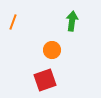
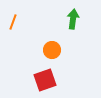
green arrow: moved 1 px right, 2 px up
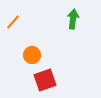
orange line: rotated 21 degrees clockwise
orange circle: moved 20 px left, 5 px down
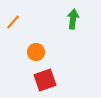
orange circle: moved 4 px right, 3 px up
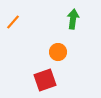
orange circle: moved 22 px right
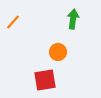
red square: rotated 10 degrees clockwise
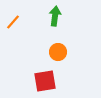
green arrow: moved 18 px left, 3 px up
red square: moved 1 px down
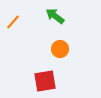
green arrow: rotated 60 degrees counterclockwise
orange circle: moved 2 px right, 3 px up
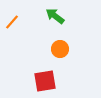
orange line: moved 1 px left
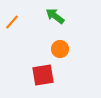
red square: moved 2 px left, 6 px up
